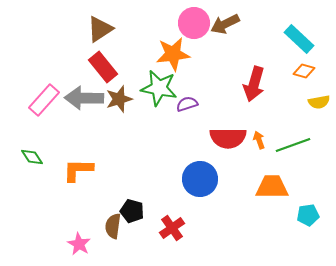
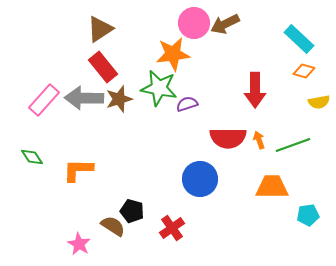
red arrow: moved 1 px right, 6 px down; rotated 16 degrees counterclockwise
brown semicircle: rotated 115 degrees clockwise
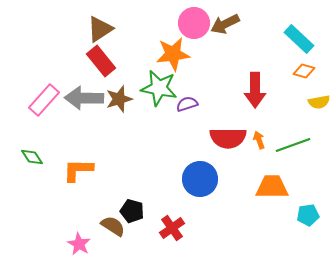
red rectangle: moved 2 px left, 6 px up
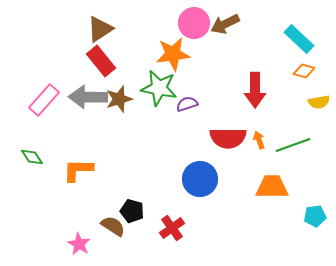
gray arrow: moved 4 px right, 1 px up
cyan pentagon: moved 7 px right, 1 px down
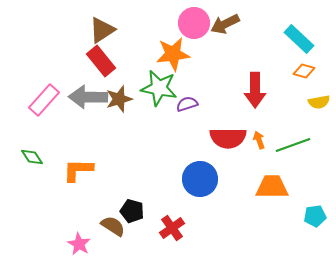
brown triangle: moved 2 px right, 1 px down
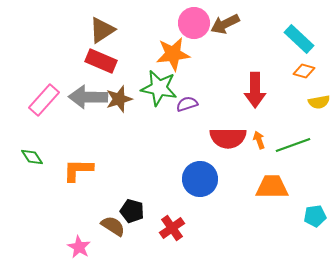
red rectangle: rotated 28 degrees counterclockwise
pink star: moved 3 px down
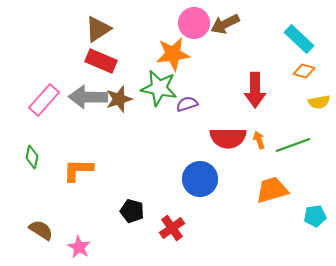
brown triangle: moved 4 px left, 1 px up
green diamond: rotated 45 degrees clockwise
orange trapezoid: moved 3 px down; rotated 16 degrees counterclockwise
brown semicircle: moved 72 px left, 4 px down
